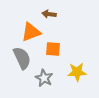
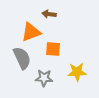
gray star: rotated 24 degrees counterclockwise
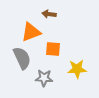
yellow star: moved 3 px up
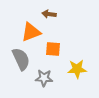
gray semicircle: moved 1 px left, 1 px down
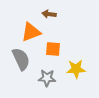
yellow star: moved 1 px left
gray star: moved 3 px right
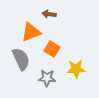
orange square: moved 1 px left; rotated 28 degrees clockwise
